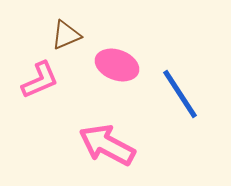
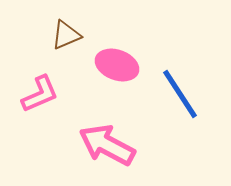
pink L-shape: moved 14 px down
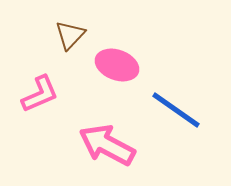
brown triangle: moved 4 px right; rotated 24 degrees counterclockwise
blue line: moved 4 px left, 16 px down; rotated 22 degrees counterclockwise
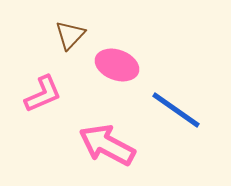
pink L-shape: moved 3 px right
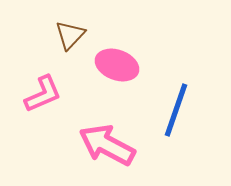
blue line: rotated 74 degrees clockwise
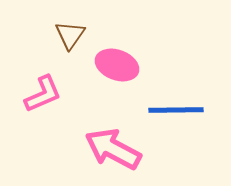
brown triangle: rotated 8 degrees counterclockwise
blue line: rotated 70 degrees clockwise
pink arrow: moved 6 px right, 4 px down
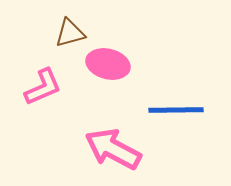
brown triangle: moved 2 px up; rotated 40 degrees clockwise
pink ellipse: moved 9 px left, 1 px up; rotated 6 degrees counterclockwise
pink L-shape: moved 7 px up
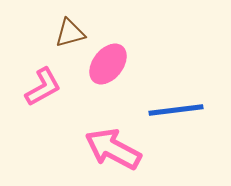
pink ellipse: rotated 66 degrees counterclockwise
pink L-shape: rotated 6 degrees counterclockwise
blue line: rotated 6 degrees counterclockwise
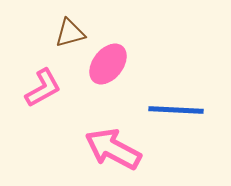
pink L-shape: moved 1 px down
blue line: rotated 10 degrees clockwise
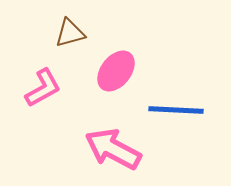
pink ellipse: moved 8 px right, 7 px down
